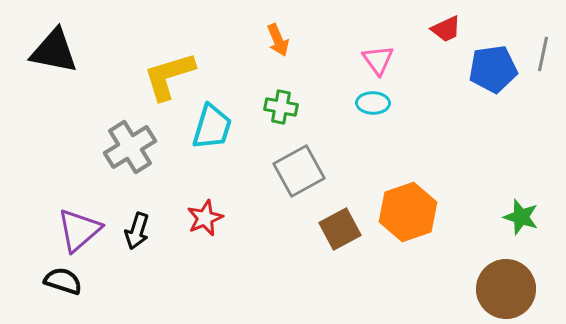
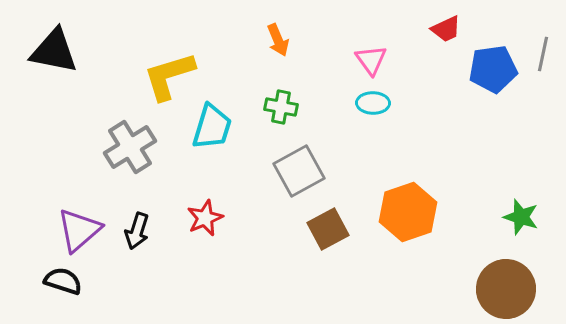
pink triangle: moved 7 px left
brown square: moved 12 px left
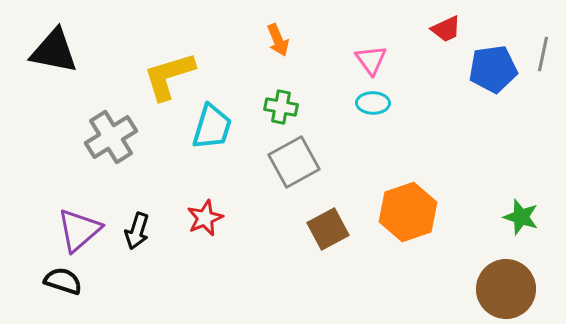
gray cross: moved 19 px left, 10 px up
gray square: moved 5 px left, 9 px up
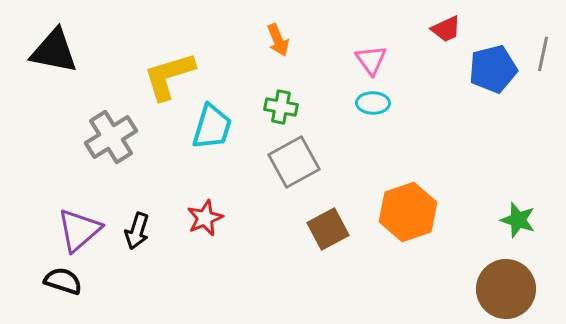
blue pentagon: rotated 6 degrees counterclockwise
green star: moved 3 px left, 3 px down
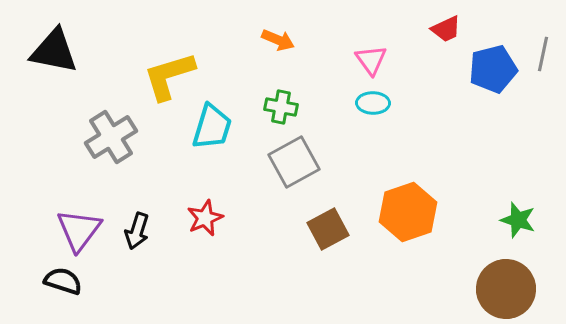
orange arrow: rotated 44 degrees counterclockwise
purple triangle: rotated 12 degrees counterclockwise
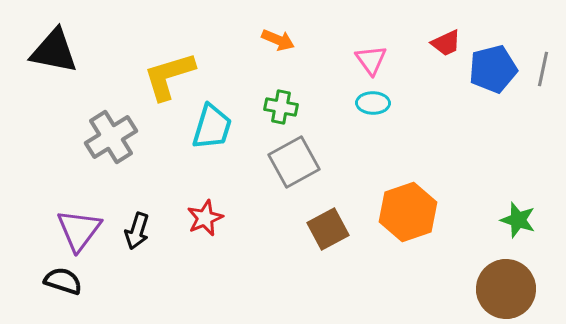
red trapezoid: moved 14 px down
gray line: moved 15 px down
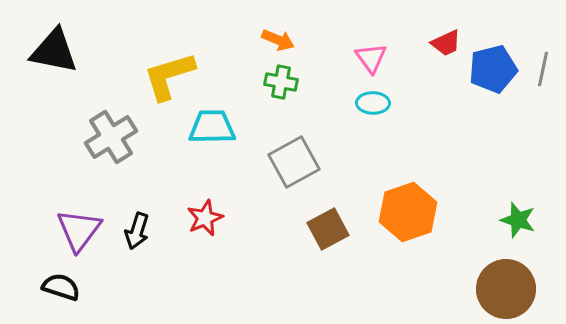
pink triangle: moved 2 px up
green cross: moved 25 px up
cyan trapezoid: rotated 108 degrees counterclockwise
black semicircle: moved 2 px left, 6 px down
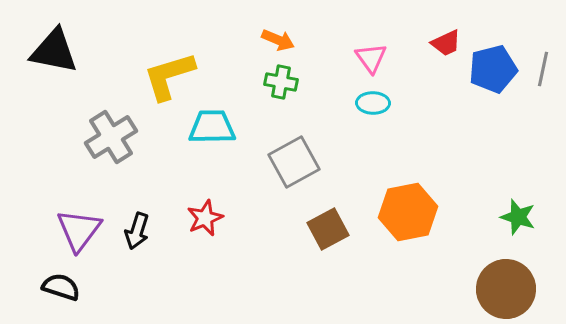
orange hexagon: rotated 8 degrees clockwise
green star: moved 3 px up
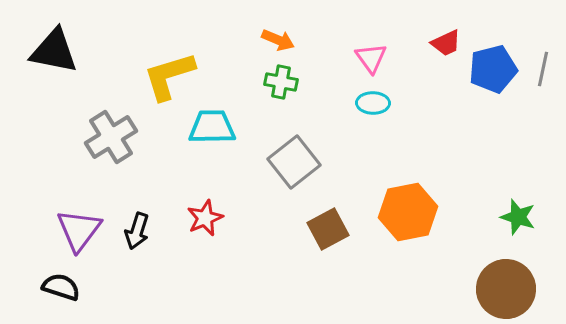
gray square: rotated 9 degrees counterclockwise
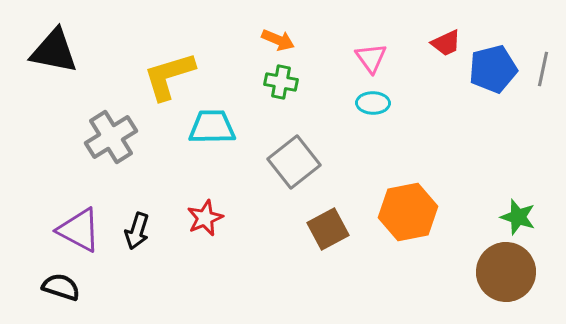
purple triangle: rotated 39 degrees counterclockwise
brown circle: moved 17 px up
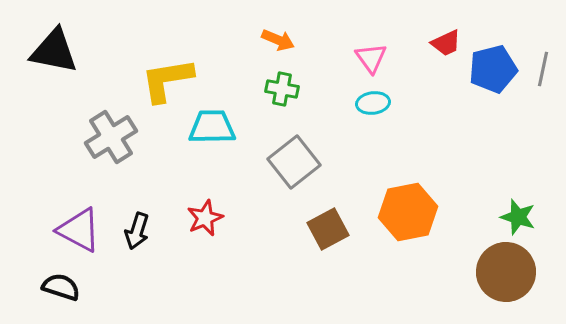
yellow L-shape: moved 2 px left, 4 px down; rotated 8 degrees clockwise
green cross: moved 1 px right, 7 px down
cyan ellipse: rotated 8 degrees counterclockwise
